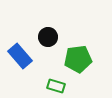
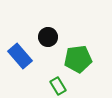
green rectangle: moved 2 px right; rotated 42 degrees clockwise
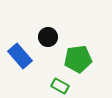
green rectangle: moved 2 px right; rotated 30 degrees counterclockwise
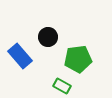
green rectangle: moved 2 px right
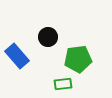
blue rectangle: moved 3 px left
green rectangle: moved 1 px right, 2 px up; rotated 36 degrees counterclockwise
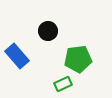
black circle: moved 6 px up
green rectangle: rotated 18 degrees counterclockwise
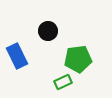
blue rectangle: rotated 15 degrees clockwise
green rectangle: moved 2 px up
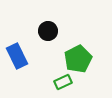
green pentagon: rotated 20 degrees counterclockwise
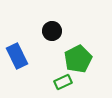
black circle: moved 4 px right
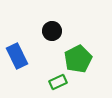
green rectangle: moved 5 px left
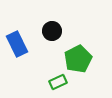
blue rectangle: moved 12 px up
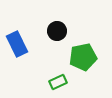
black circle: moved 5 px right
green pentagon: moved 5 px right, 2 px up; rotated 16 degrees clockwise
